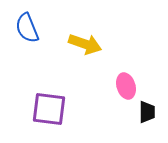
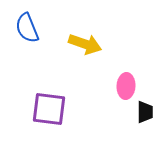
pink ellipse: rotated 20 degrees clockwise
black trapezoid: moved 2 px left
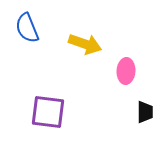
pink ellipse: moved 15 px up
purple square: moved 1 px left, 3 px down
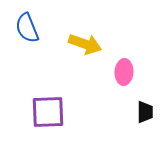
pink ellipse: moved 2 px left, 1 px down
purple square: rotated 9 degrees counterclockwise
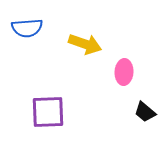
blue semicircle: rotated 72 degrees counterclockwise
black trapezoid: rotated 130 degrees clockwise
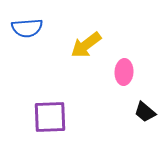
yellow arrow: moved 1 px right, 1 px down; rotated 124 degrees clockwise
purple square: moved 2 px right, 5 px down
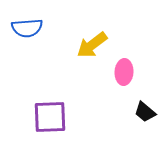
yellow arrow: moved 6 px right
